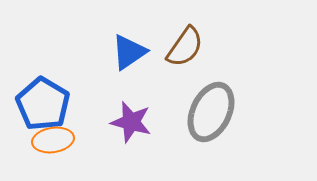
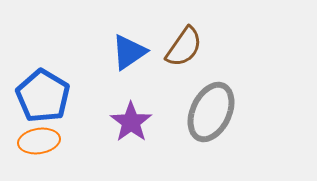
brown semicircle: moved 1 px left
blue pentagon: moved 8 px up
purple star: rotated 21 degrees clockwise
orange ellipse: moved 14 px left, 1 px down
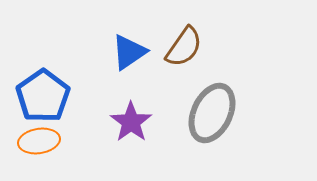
blue pentagon: rotated 6 degrees clockwise
gray ellipse: moved 1 px right, 1 px down
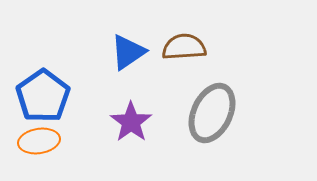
brown semicircle: rotated 129 degrees counterclockwise
blue triangle: moved 1 px left
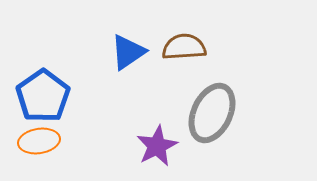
purple star: moved 26 px right, 24 px down; rotated 9 degrees clockwise
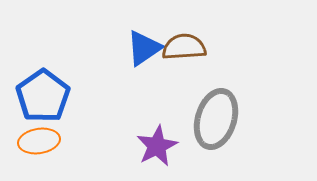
blue triangle: moved 16 px right, 4 px up
gray ellipse: moved 4 px right, 6 px down; rotated 8 degrees counterclockwise
